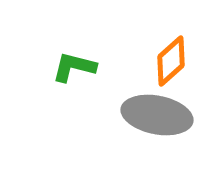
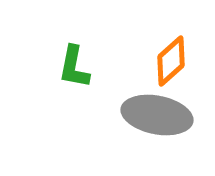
green L-shape: rotated 93 degrees counterclockwise
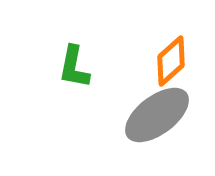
gray ellipse: rotated 48 degrees counterclockwise
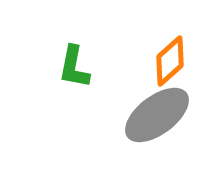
orange diamond: moved 1 px left
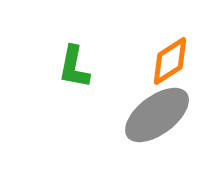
orange diamond: rotated 9 degrees clockwise
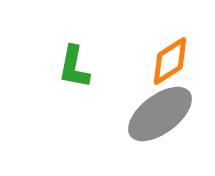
gray ellipse: moved 3 px right, 1 px up
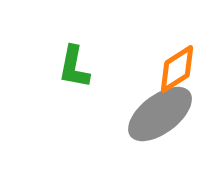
orange diamond: moved 7 px right, 8 px down
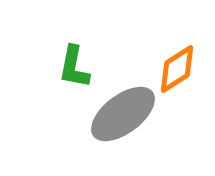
gray ellipse: moved 37 px left
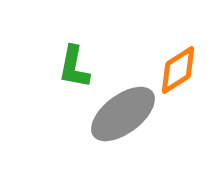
orange diamond: moved 1 px right, 1 px down
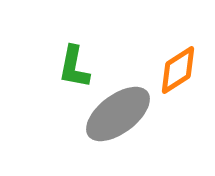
gray ellipse: moved 5 px left
